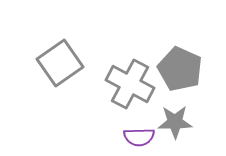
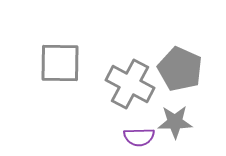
gray square: rotated 36 degrees clockwise
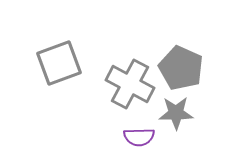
gray square: moved 1 px left; rotated 21 degrees counterclockwise
gray pentagon: moved 1 px right, 1 px up
gray star: moved 1 px right, 9 px up
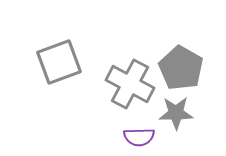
gray square: moved 1 px up
gray pentagon: rotated 6 degrees clockwise
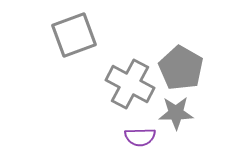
gray square: moved 15 px right, 27 px up
purple semicircle: moved 1 px right
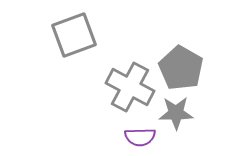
gray cross: moved 3 px down
